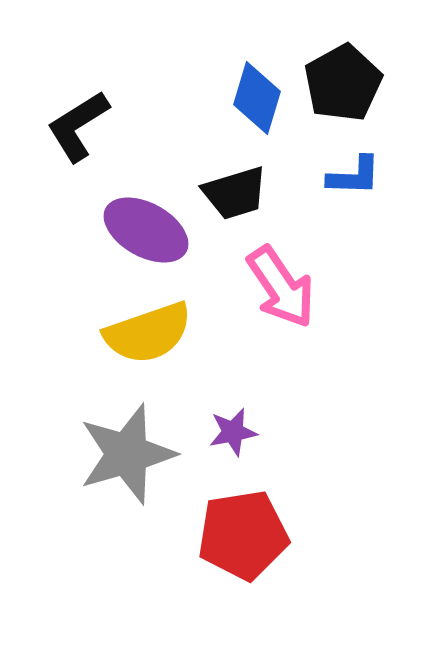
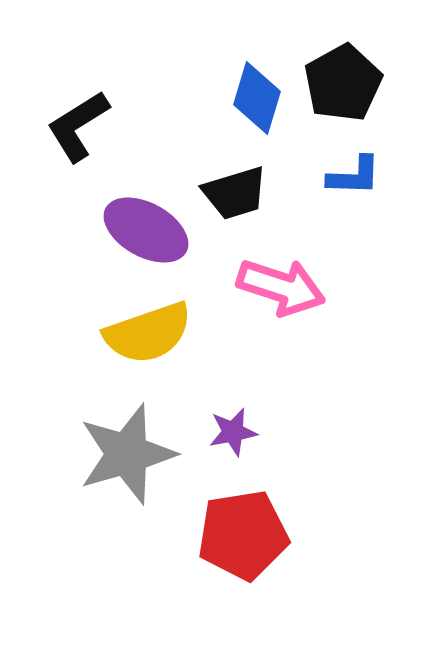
pink arrow: rotated 38 degrees counterclockwise
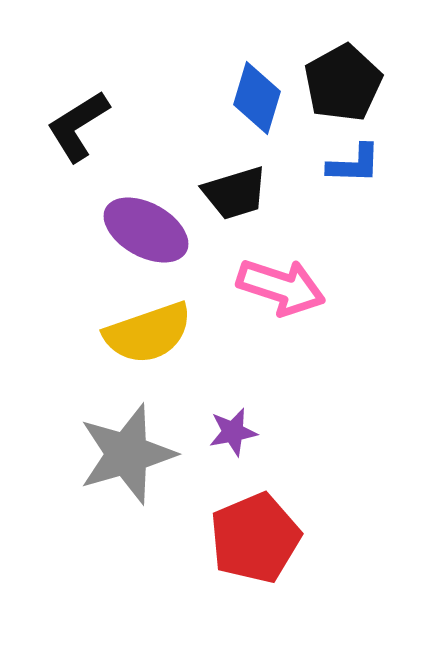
blue L-shape: moved 12 px up
red pentagon: moved 12 px right, 3 px down; rotated 14 degrees counterclockwise
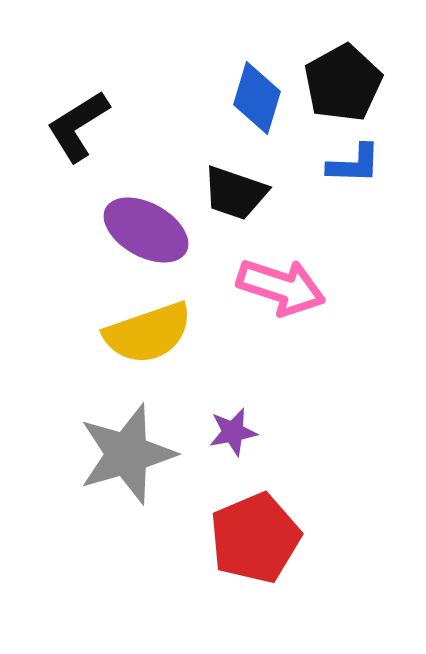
black trapezoid: rotated 36 degrees clockwise
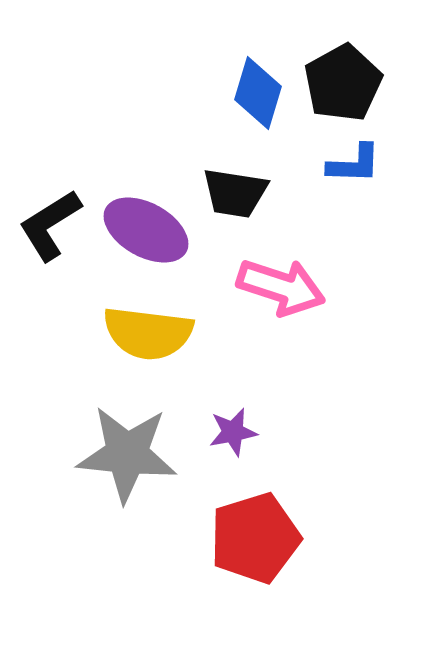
blue diamond: moved 1 px right, 5 px up
black L-shape: moved 28 px left, 99 px down
black trapezoid: rotated 10 degrees counterclockwise
yellow semicircle: rotated 26 degrees clockwise
gray star: rotated 22 degrees clockwise
red pentagon: rotated 6 degrees clockwise
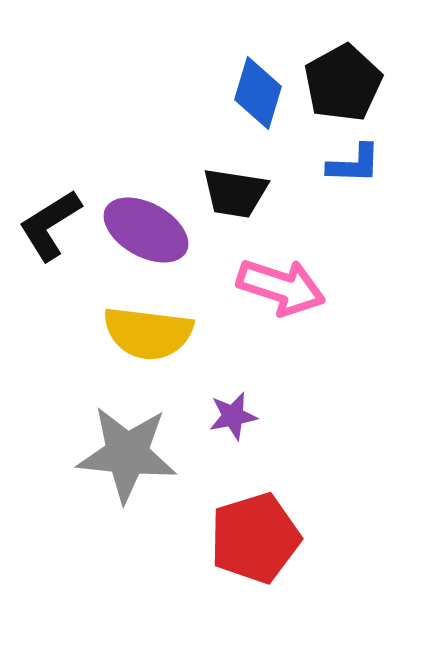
purple star: moved 16 px up
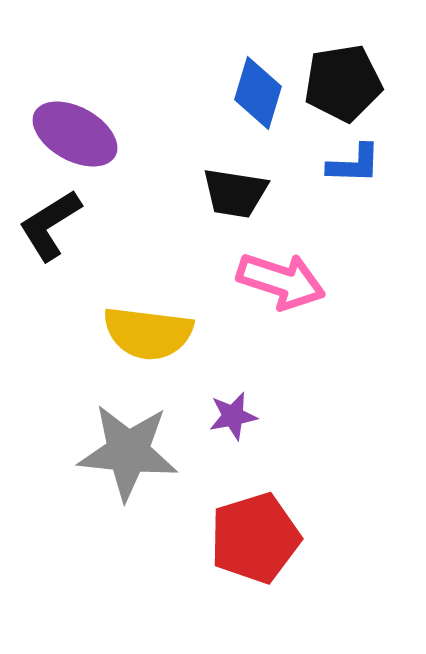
black pentagon: rotated 20 degrees clockwise
purple ellipse: moved 71 px left, 96 px up
pink arrow: moved 6 px up
gray star: moved 1 px right, 2 px up
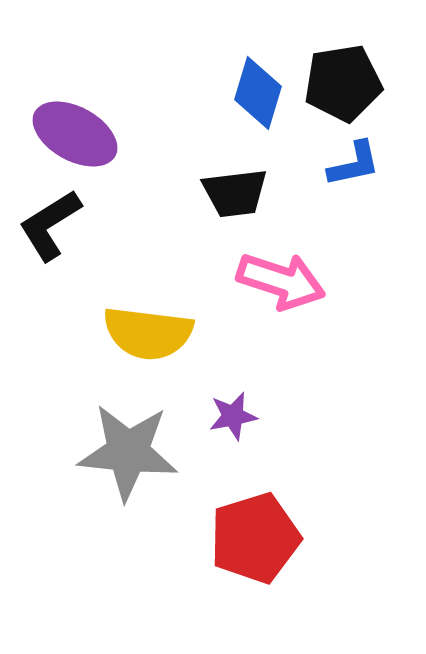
blue L-shape: rotated 14 degrees counterclockwise
black trapezoid: rotated 16 degrees counterclockwise
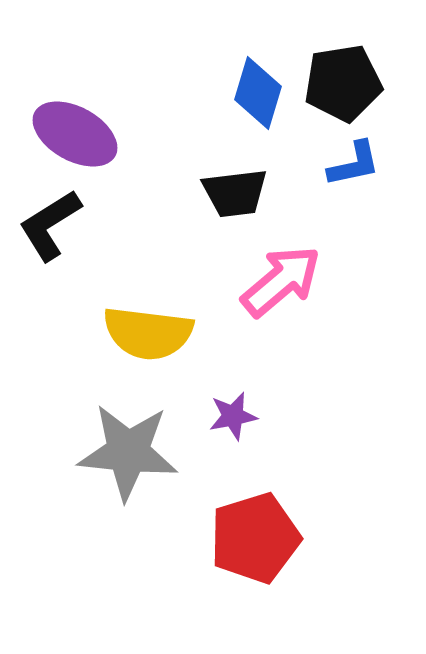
pink arrow: rotated 58 degrees counterclockwise
